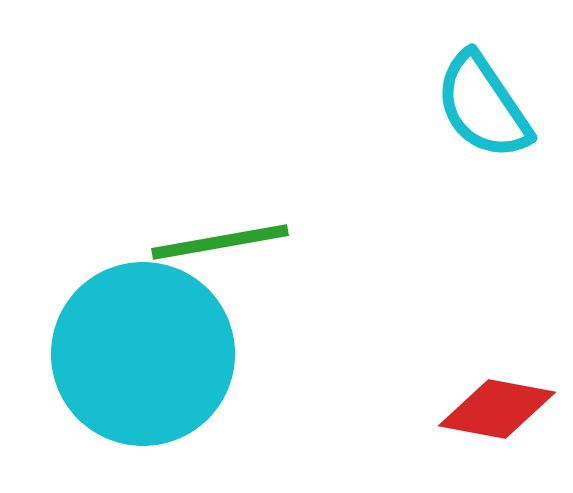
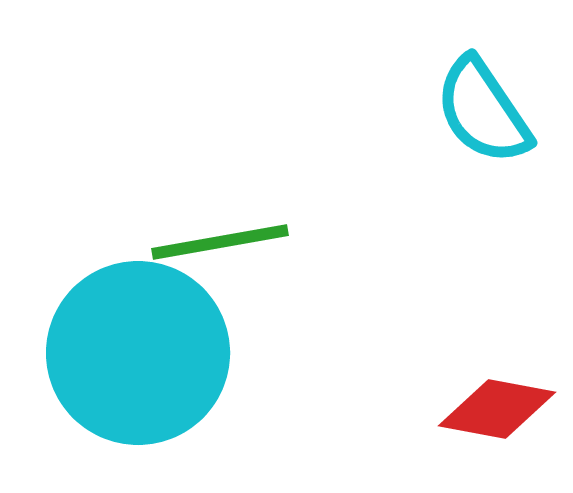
cyan semicircle: moved 5 px down
cyan circle: moved 5 px left, 1 px up
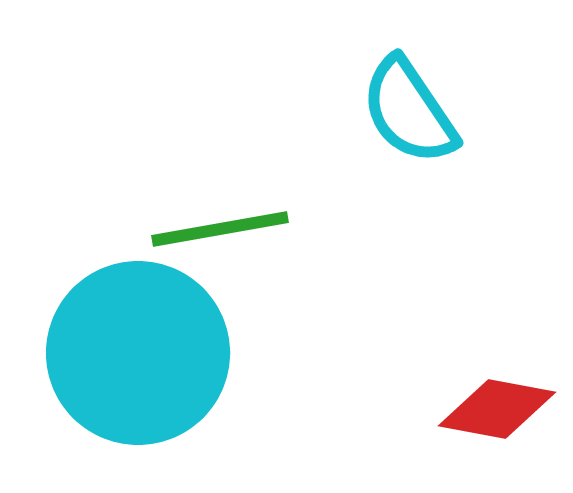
cyan semicircle: moved 74 px left
green line: moved 13 px up
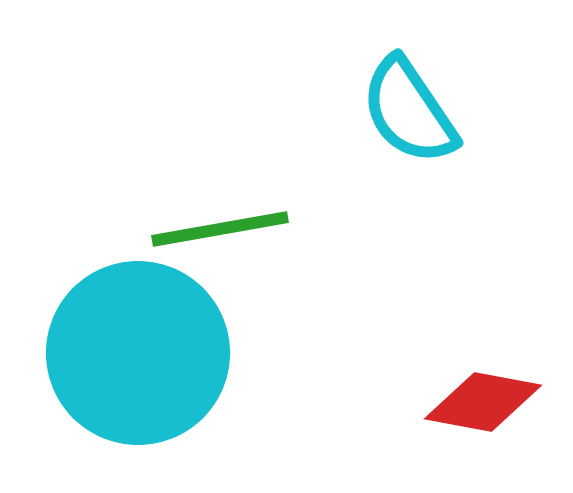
red diamond: moved 14 px left, 7 px up
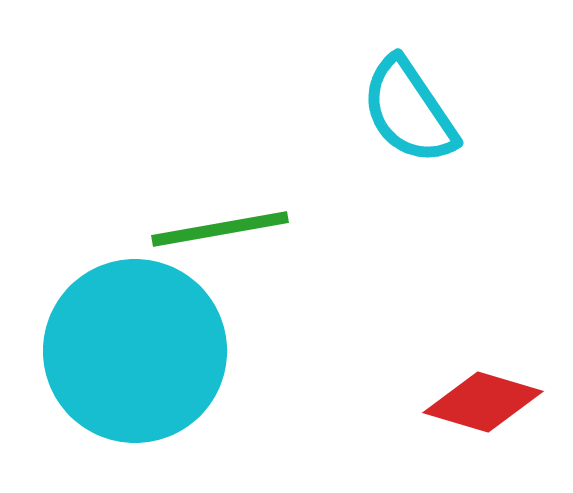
cyan circle: moved 3 px left, 2 px up
red diamond: rotated 6 degrees clockwise
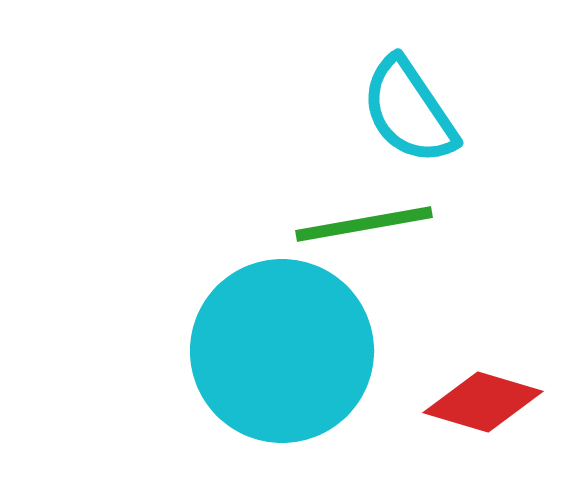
green line: moved 144 px right, 5 px up
cyan circle: moved 147 px right
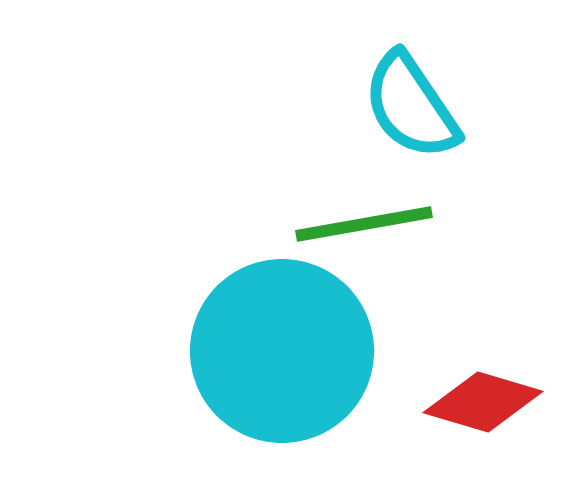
cyan semicircle: moved 2 px right, 5 px up
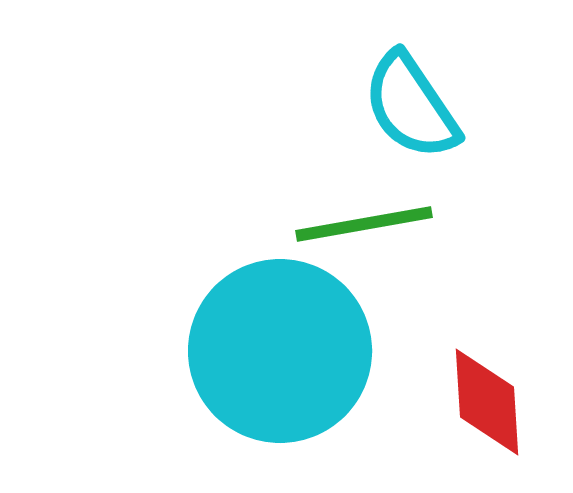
cyan circle: moved 2 px left
red diamond: moved 4 px right; rotated 70 degrees clockwise
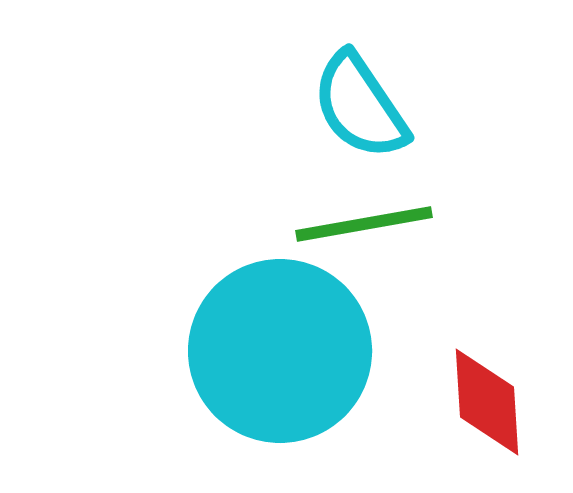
cyan semicircle: moved 51 px left
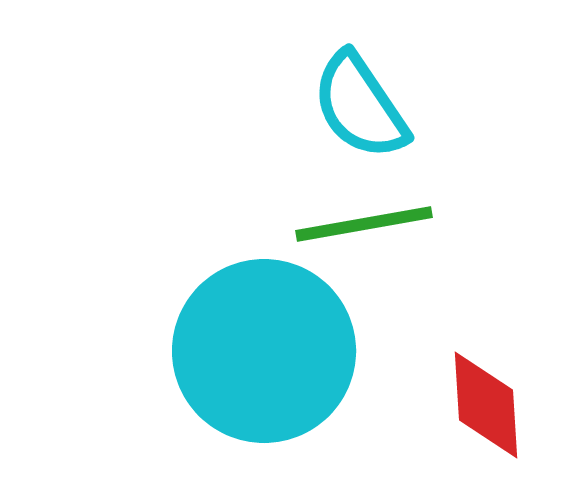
cyan circle: moved 16 px left
red diamond: moved 1 px left, 3 px down
